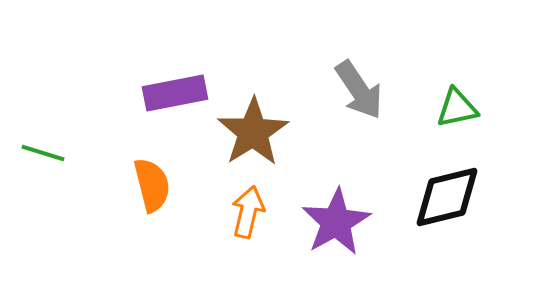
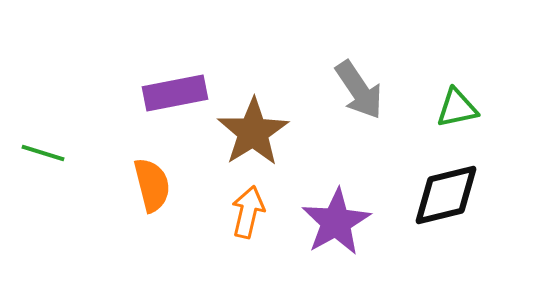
black diamond: moved 1 px left, 2 px up
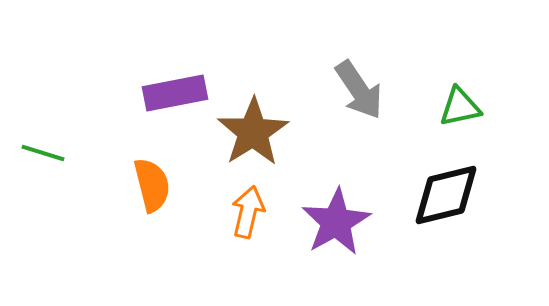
green triangle: moved 3 px right, 1 px up
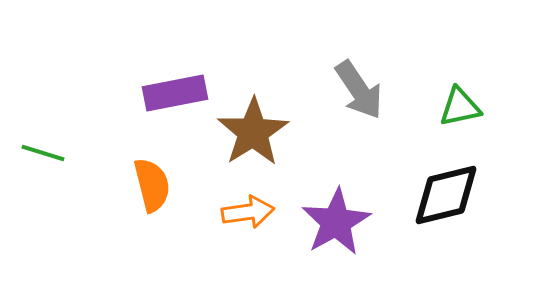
orange arrow: rotated 69 degrees clockwise
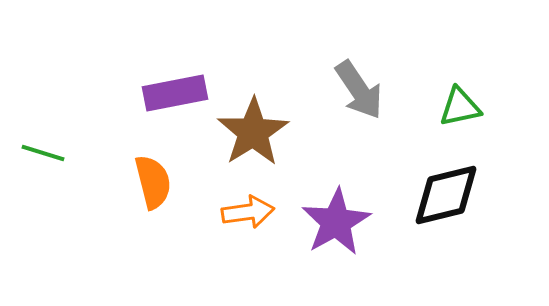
orange semicircle: moved 1 px right, 3 px up
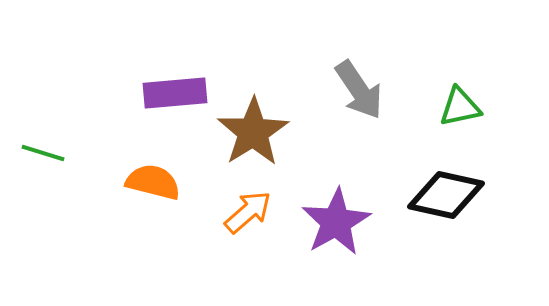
purple rectangle: rotated 6 degrees clockwise
orange semicircle: rotated 62 degrees counterclockwise
black diamond: rotated 26 degrees clockwise
orange arrow: rotated 33 degrees counterclockwise
